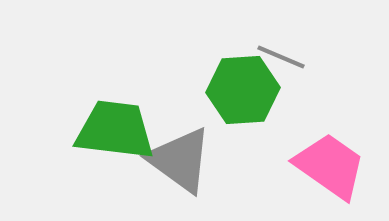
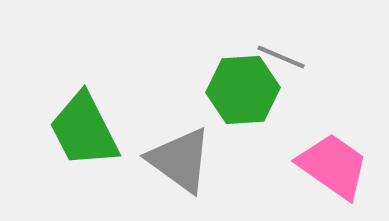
green trapezoid: moved 31 px left; rotated 124 degrees counterclockwise
pink trapezoid: moved 3 px right
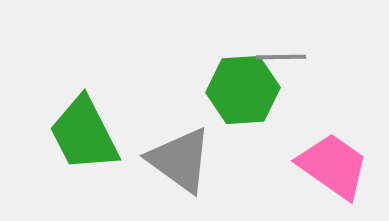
gray line: rotated 24 degrees counterclockwise
green trapezoid: moved 4 px down
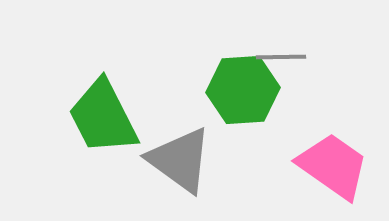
green trapezoid: moved 19 px right, 17 px up
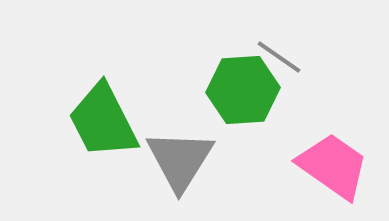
gray line: moved 2 px left; rotated 36 degrees clockwise
green trapezoid: moved 4 px down
gray triangle: rotated 26 degrees clockwise
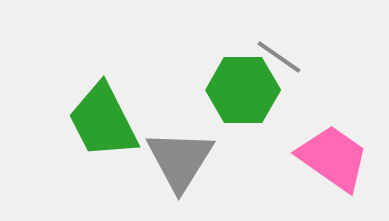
green hexagon: rotated 4 degrees clockwise
pink trapezoid: moved 8 px up
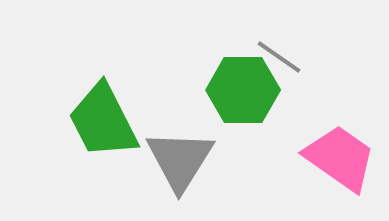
pink trapezoid: moved 7 px right
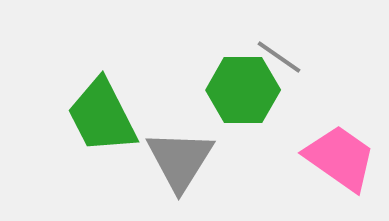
green trapezoid: moved 1 px left, 5 px up
